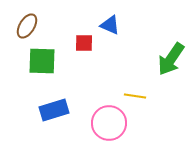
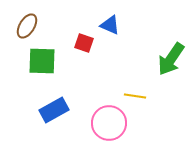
red square: rotated 18 degrees clockwise
blue rectangle: rotated 12 degrees counterclockwise
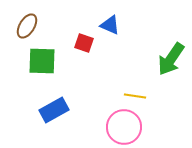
pink circle: moved 15 px right, 4 px down
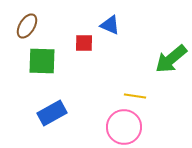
red square: rotated 18 degrees counterclockwise
green arrow: rotated 16 degrees clockwise
blue rectangle: moved 2 px left, 3 px down
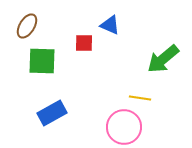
green arrow: moved 8 px left
yellow line: moved 5 px right, 2 px down
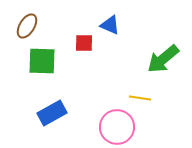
pink circle: moved 7 px left
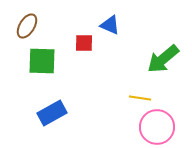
pink circle: moved 40 px right
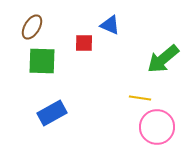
brown ellipse: moved 5 px right, 1 px down
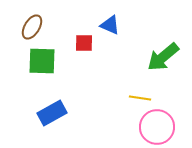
green arrow: moved 2 px up
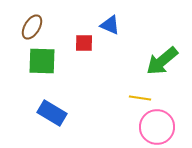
green arrow: moved 1 px left, 4 px down
blue rectangle: rotated 60 degrees clockwise
